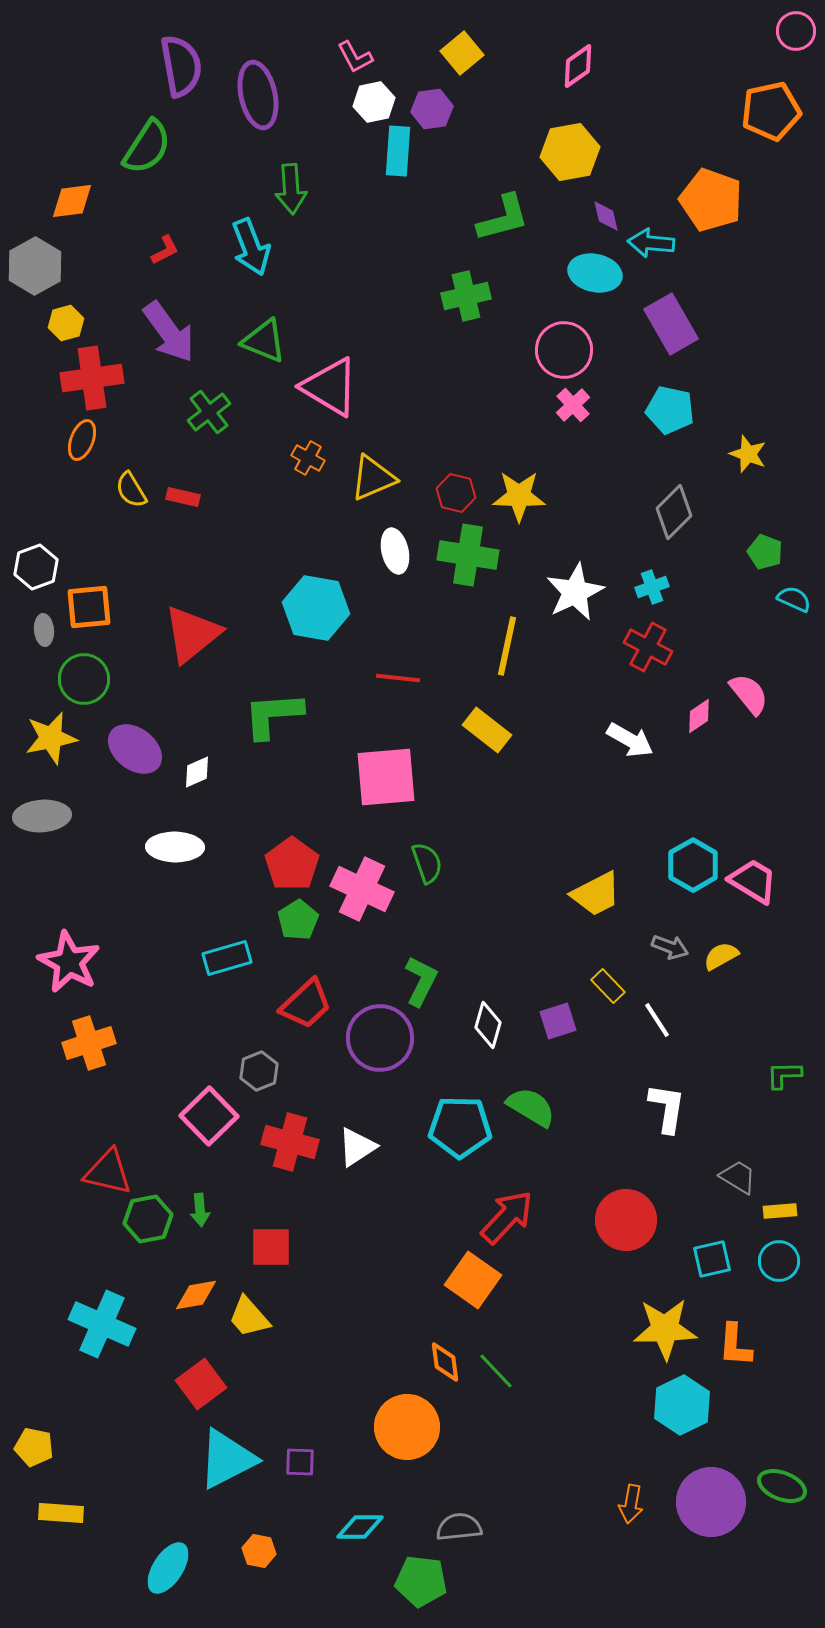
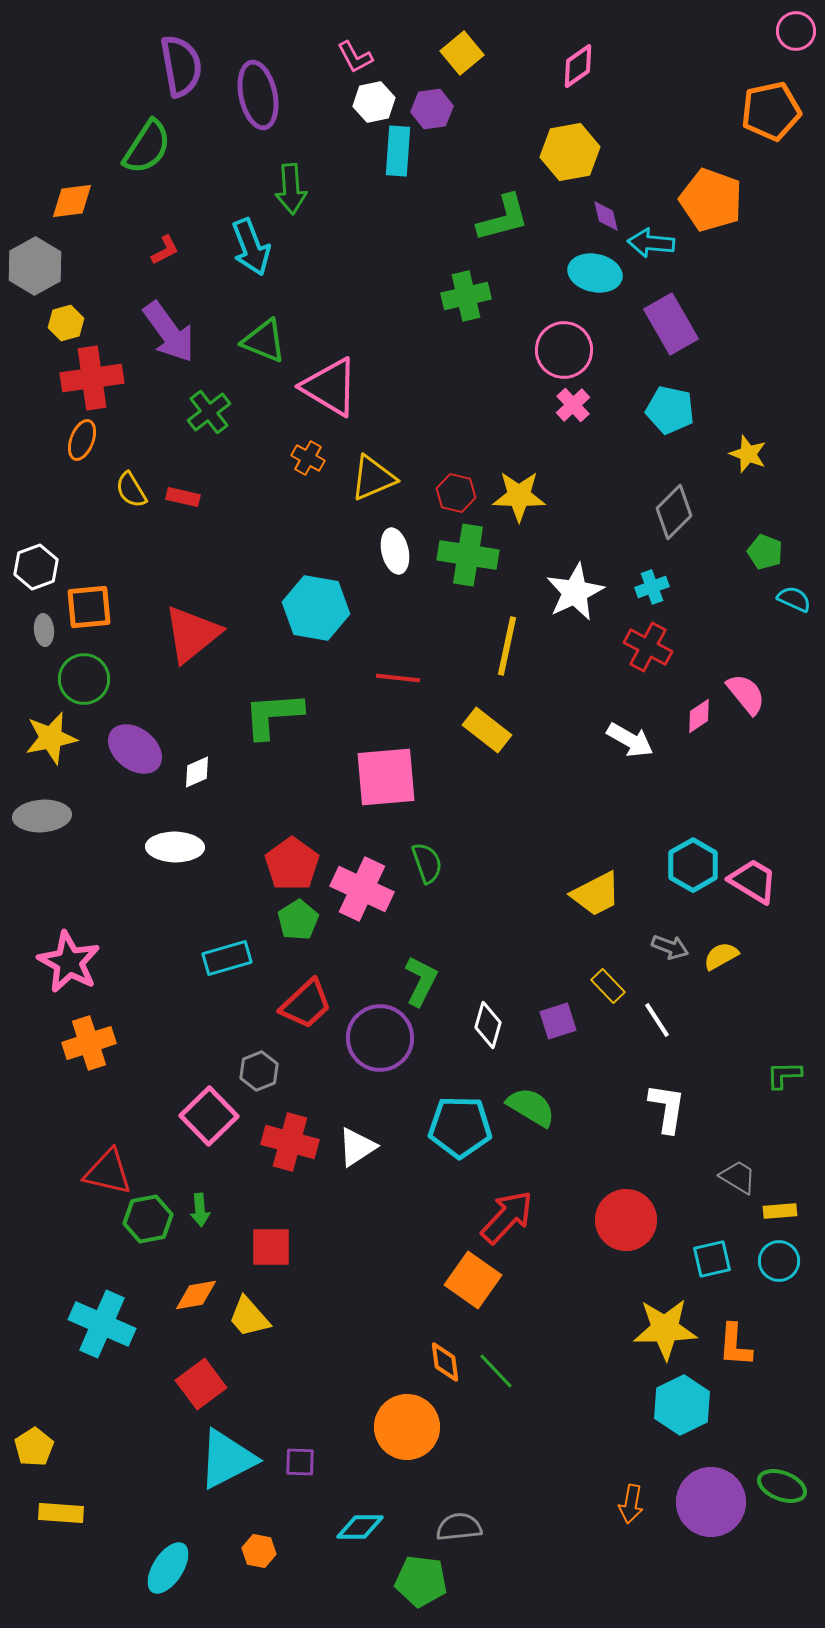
pink semicircle at (749, 694): moved 3 px left
yellow pentagon at (34, 1447): rotated 27 degrees clockwise
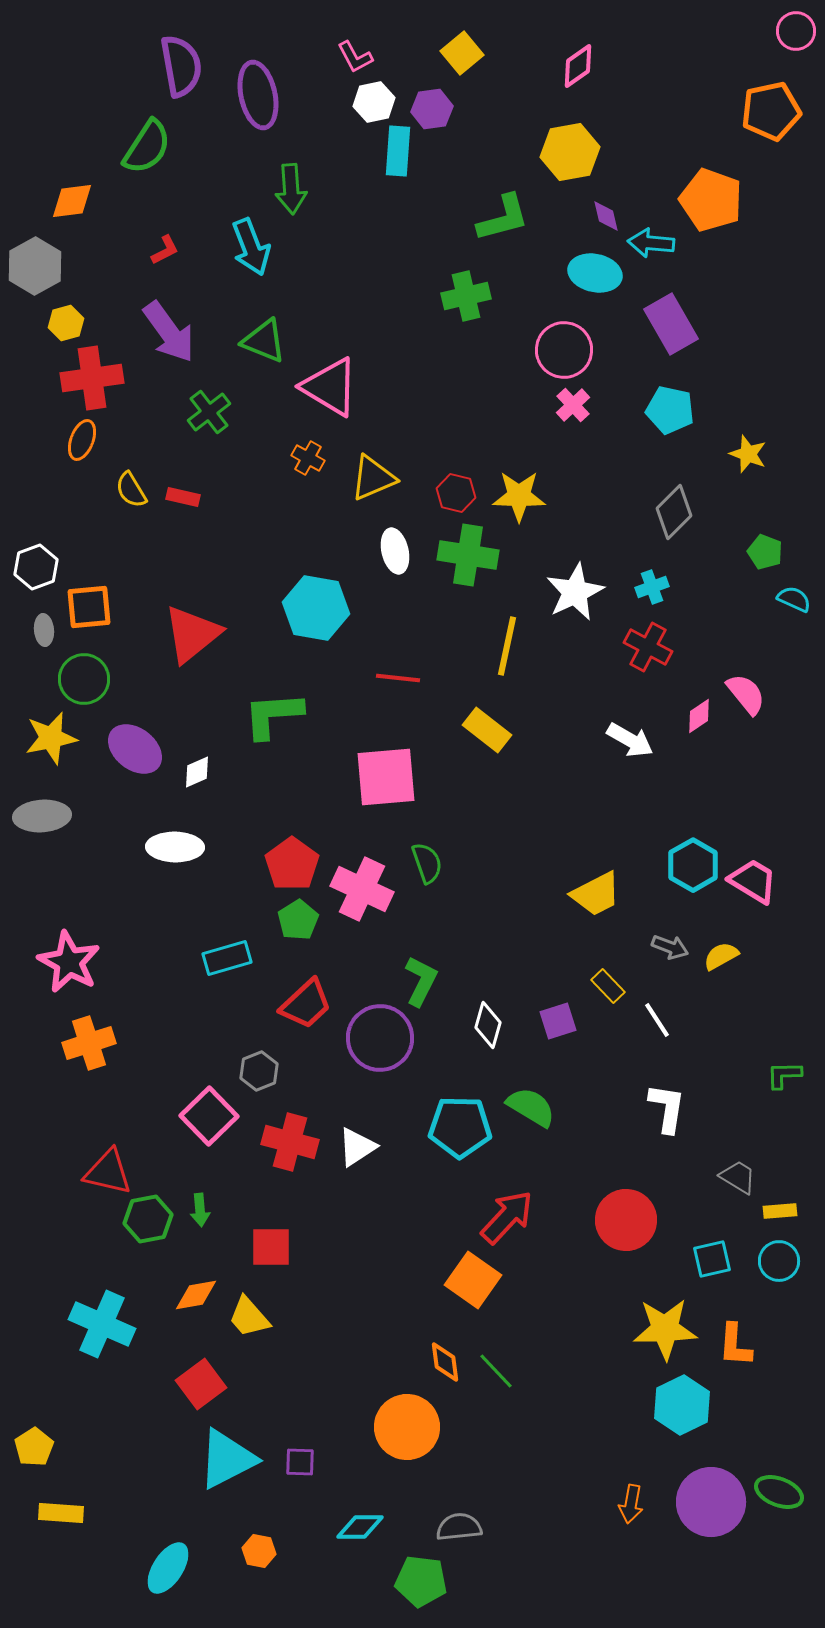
green ellipse at (782, 1486): moved 3 px left, 6 px down
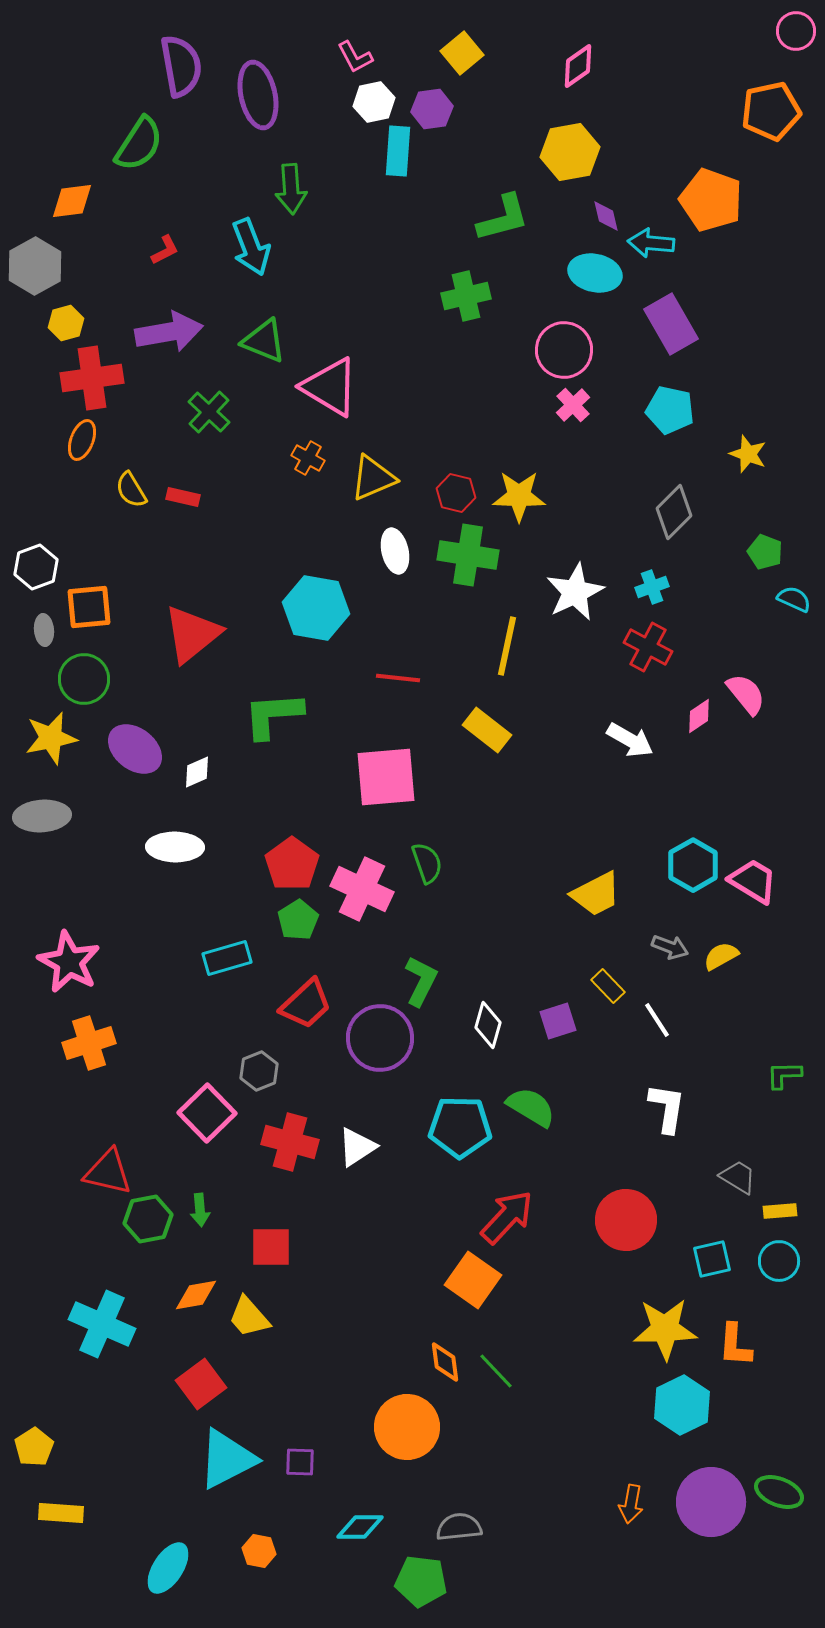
green semicircle at (147, 147): moved 8 px left, 3 px up
purple arrow at (169, 332): rotated 64 degrees counterclockwise
green cross at (209, 412): rotated 9 degrees counterclockwise
pink square at (209, 1116): moved 2 px left, 3 px up
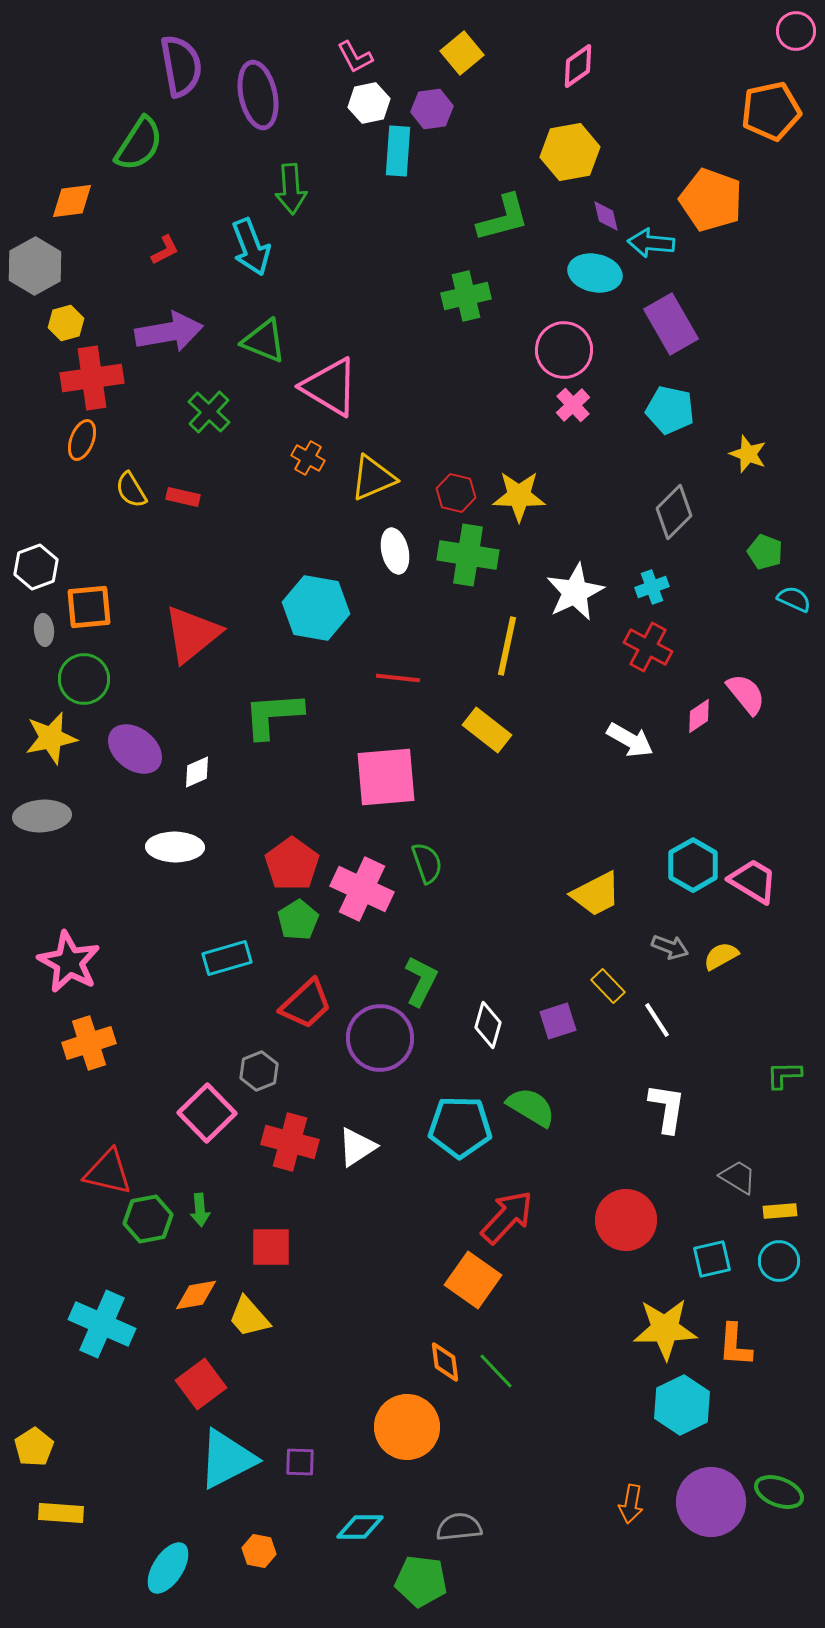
white hexagon at (374, 102): moved 5 px left, 1 px down
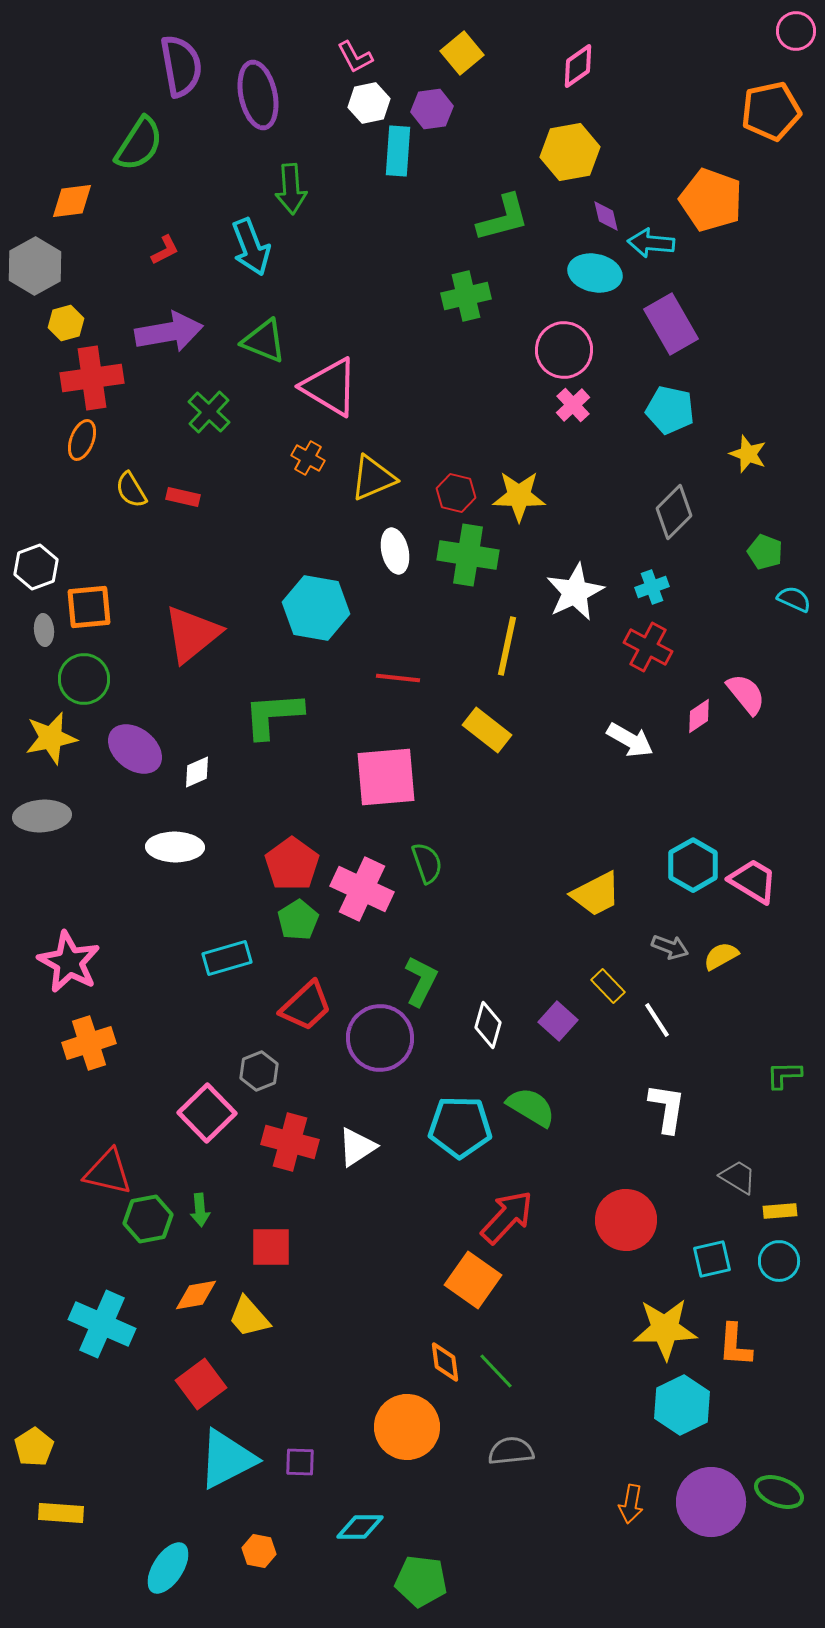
red trapezoid at (306, 1004): moved 2 px down
purple square at (558, 1021): rotated 30 degrees counterclockwise
gray semicircle at (459, 1527): moved 52 px right, 76 px up
